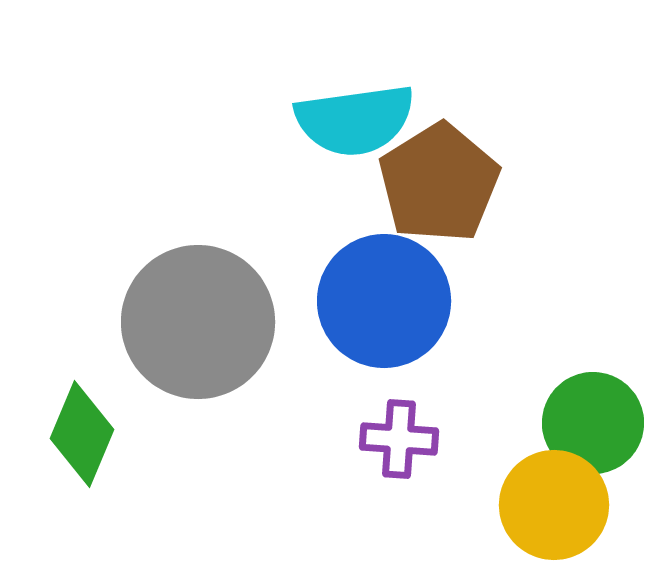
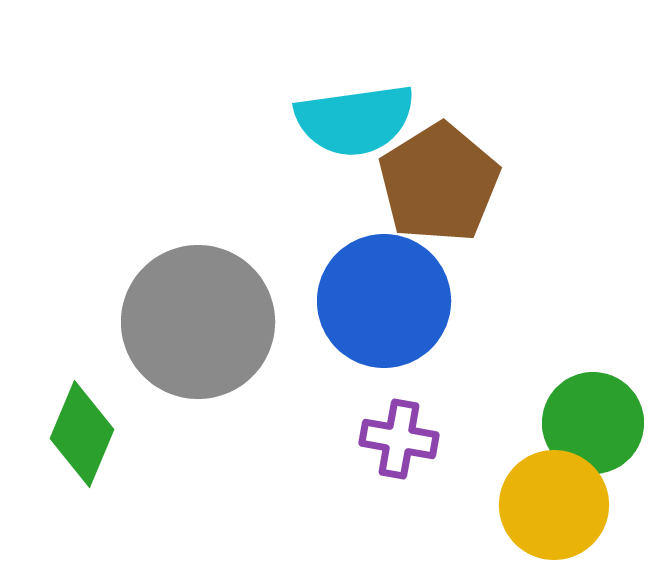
purple cross: rotated 6 degrees clockwise
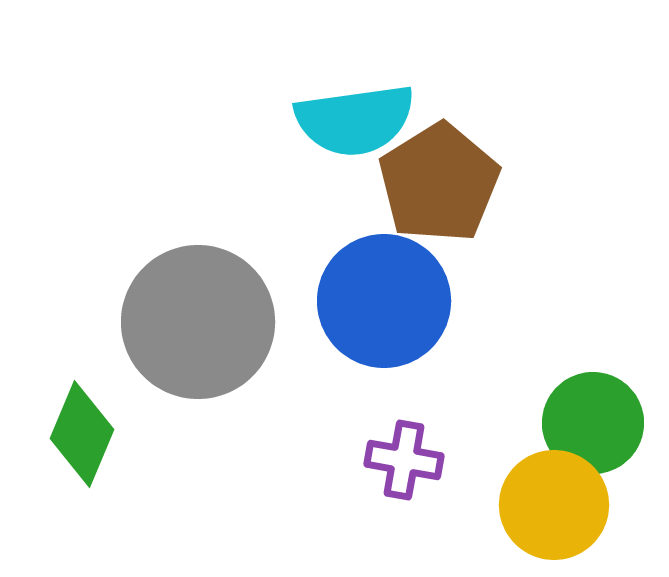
purple cross: moved 5 px right, 21 px down
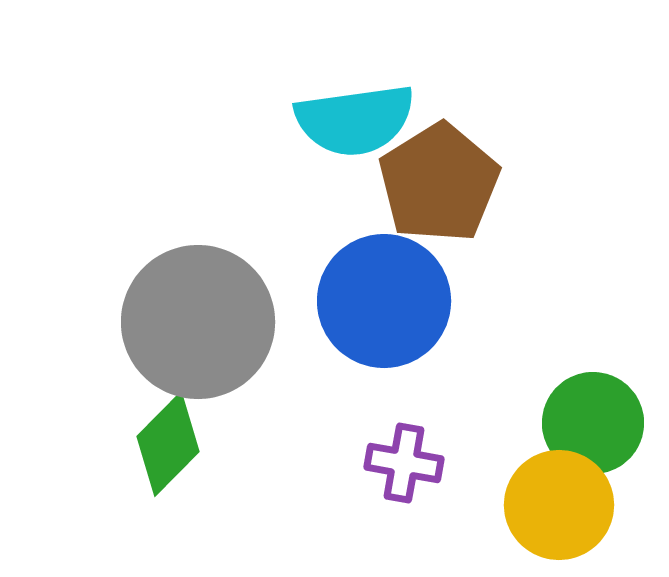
green diamond: moved 86 px right, 10 px down; rotated 22 degrees clockwise
purple cross: moved 3 px down
yellow circle: moved 5 px right
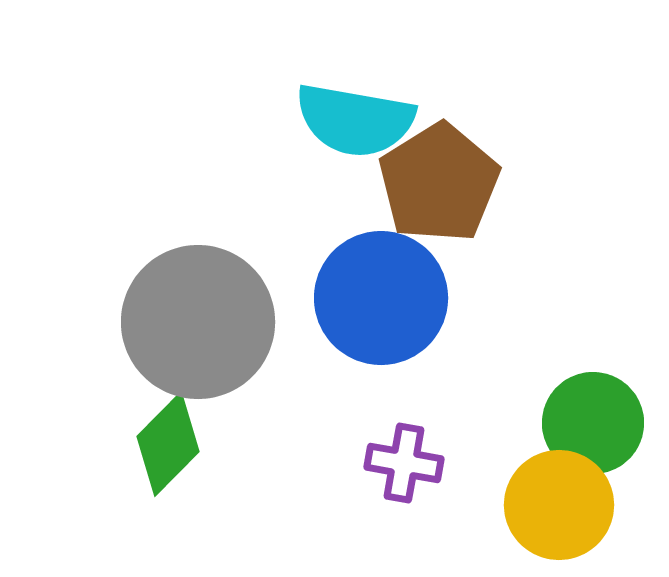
cyan semicircle: rotated 18 degrees clockwise
blue circle: moved 3 px left, 3 px up
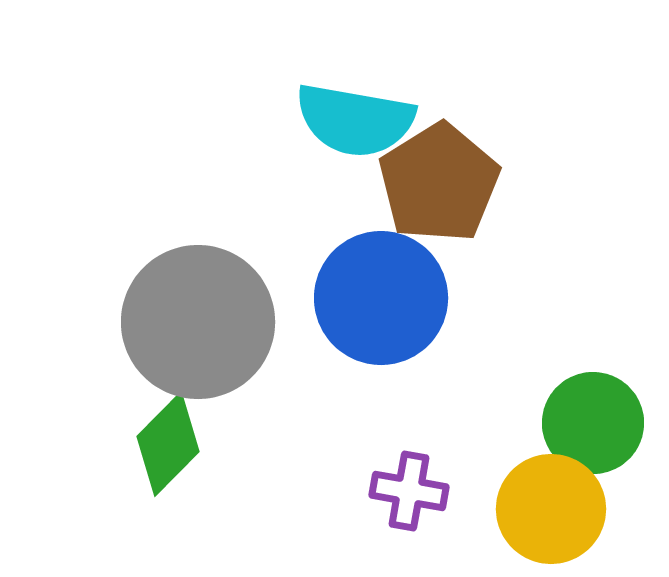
purple cross: moved 5 px right, 28 px down
yellow circle: moved 8 px left, 4 px down
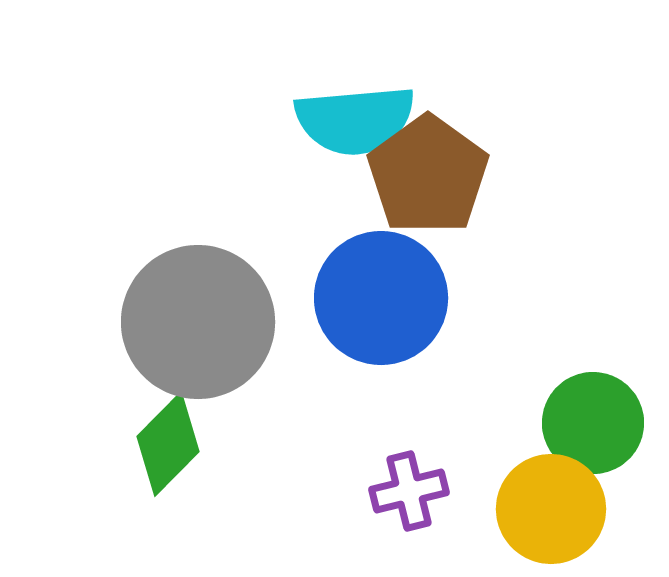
cyan semicircle: rotated 15 degrees counterclockwise
brown pentagon: moved 11 px left, 8 px up; rotated 4 degrees counterclockwise
purple cross: rotated 24 degrees counterclockwise
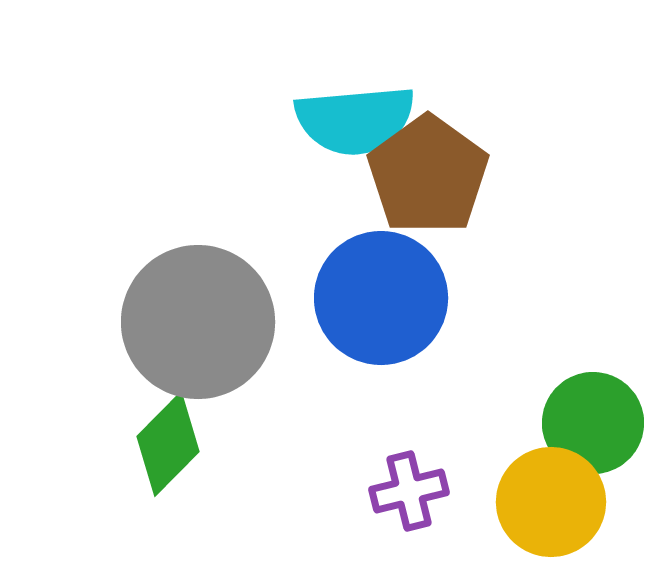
yellow circle: moved 7 px up
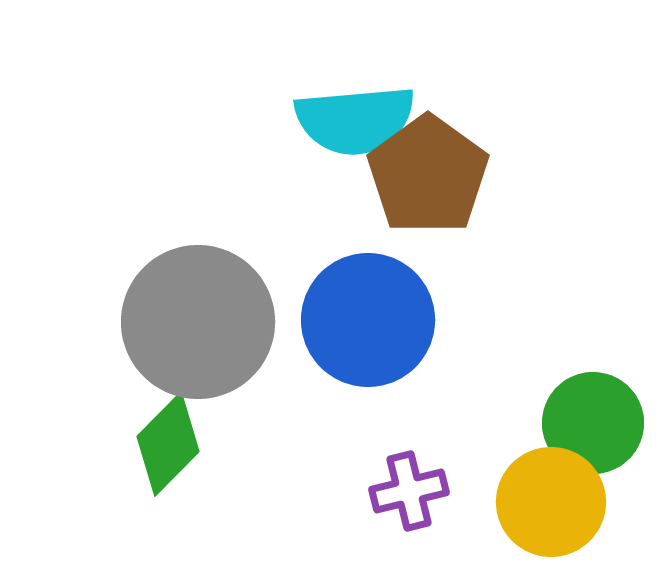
blue circle: moved 13 px left, 22 px down
